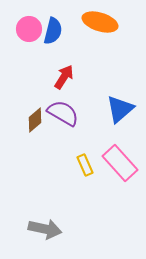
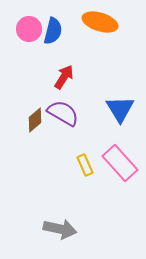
blue triangle: rotated 20 degrees counterclockwise
gray arrow: moved 15 px right
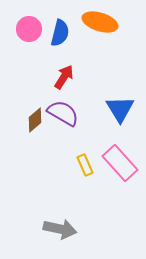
blue semicircle: moved 7 px right, 2 px down
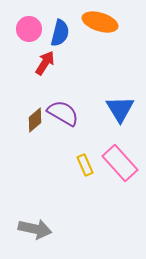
red arrow: moved 19 px left, 14 px up
gray arrow: moved 25 px left
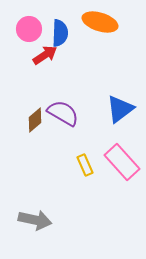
blue semicircle: rotated 12 degrees counterclockwise
red arrow: moved 8 px up; rotated 25 degrees clockwise
blue triangle: rotated 24 degrees clockwise
pink rectangle: moved 2 px right, 1 px up
gray arrow: moved 9 px up
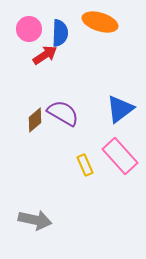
pink rectangle: moved 2 px left, 6 px up
